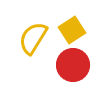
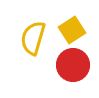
yellow semicircle: rotated 16 degrees counterclockwise
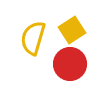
red circle: moved 3 px left, 1 px up
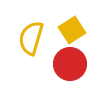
yellow semicircle: moved 2 px left
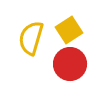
yellow square: moved 3 px left
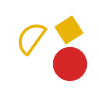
yellow semicircle: rotated 20 degrees clockwise
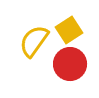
yellow semicircle: moved 3 px right, 3 px down
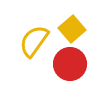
yellow square: moved 3 px right, 1 px up; rotated 8 degrees counterclockwise
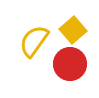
yellow square: moved 1 px right, 1 px down
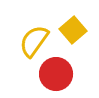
red circle: moved 14 px left, 10 px down
